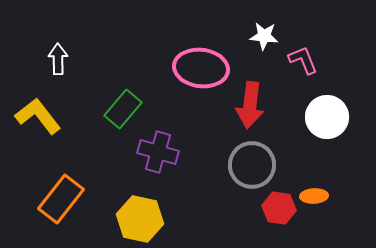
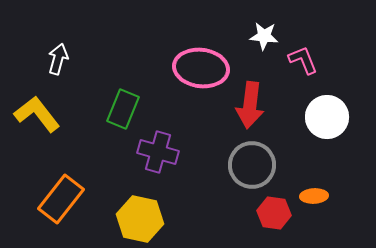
white arrow: rotated 16 degrees clockwise
green rectangle: rotated 18 degrees counterclockwise
yellow L-shape: moved 1 px left, 2 px up
red hexagon: moved 5 px left, 5 px down
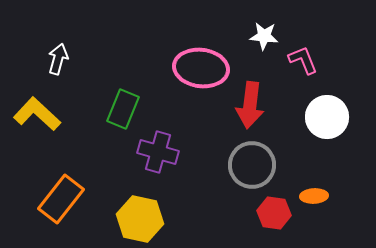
yellow L-shape: rotated 9 degrees counterclockwise
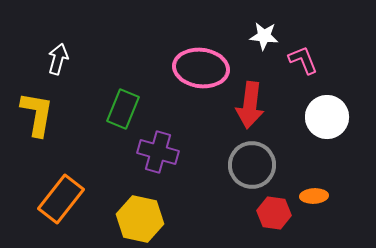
yellow L-shape: rotated 57 degrees clockwise
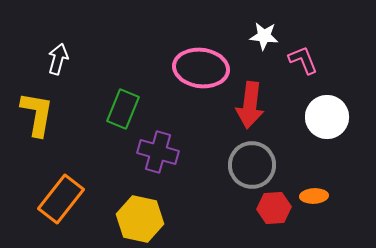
red hexagon: moved 5 px up; rotated 12 degrees counterclockwise
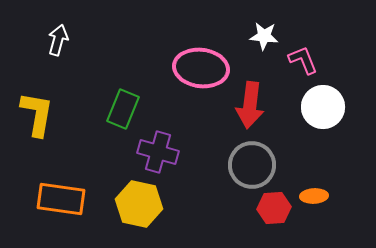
white arrow: moved 19 px up
white circle: moved 4 px left, 10 px up
orange rectangle: rotated 60 degrees clockwise
yellow hexagon: moved 1 px left, 15 px up
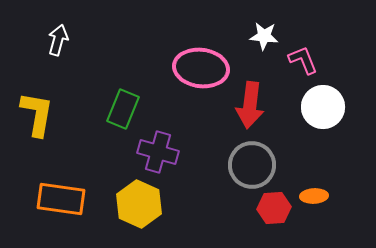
yellow hexagon: rotated 12 degrees clockwise
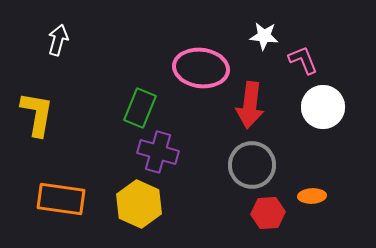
green rectangle: moved 17 px right, 1 px up
orange ellipse: moved 2 px left
red hexagon: moved 6 px left, 5 px down
